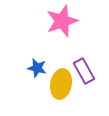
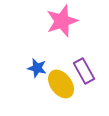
yellow ellipse: rotated 48 degrees counterclockwise
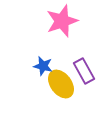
blue star: moved 6 px right, 2 px up
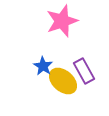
blue star: rotated 18 degrees clockwise
yellow ellipse: moved 2 px right, 3 px up; rotated 12 degrees counterclockwise
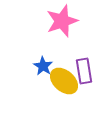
purple rectangle: rotated 20 degrees clockwise
yellow ellipse: moved 1 px right
